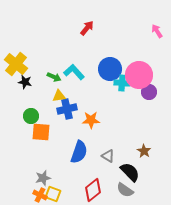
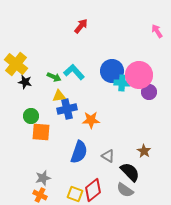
red arrow: moved 6 px left, 2 px up
blue circle: moved 2 px right, 2 px down
yellow square: moved 22 px right
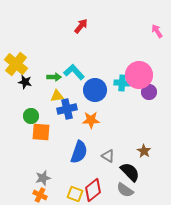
blue circle: moved 17 px left, 19 px down
green arrow: rotated 24 degrees counterclockwise
yellow triangle: moved 2 px left
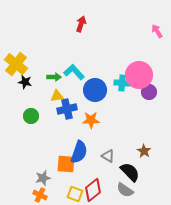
red arrow: moved 2 px up; rotated 21 degrees counterclockwise
orange square: moved 25 px right, 32 px down
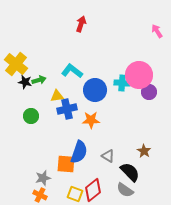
cyan L-shape: moved 2 px left, 1 px up; rotated 10 degrees counterclockwise
green arrow: moved 15 px left, 3 px down; rotated 16 degrees counterclockwise
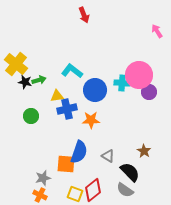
red arrow: moved 3 px right, 9 px up; rotated 140 degrees clockwise
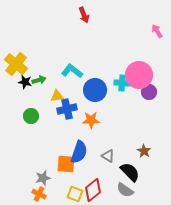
orange cross: moved 1 px left, 1 px up
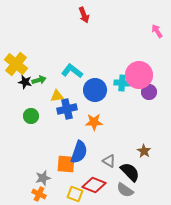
orange star: moved 3 px right, 2 px down
gray triangle: moved 1 px right, 5 px down
red diamond: moved 1 px right, 5 px up; rotated 60 degrees clockwise
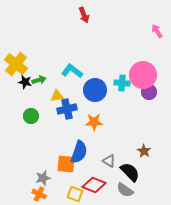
pink circle: moved 4 px right
